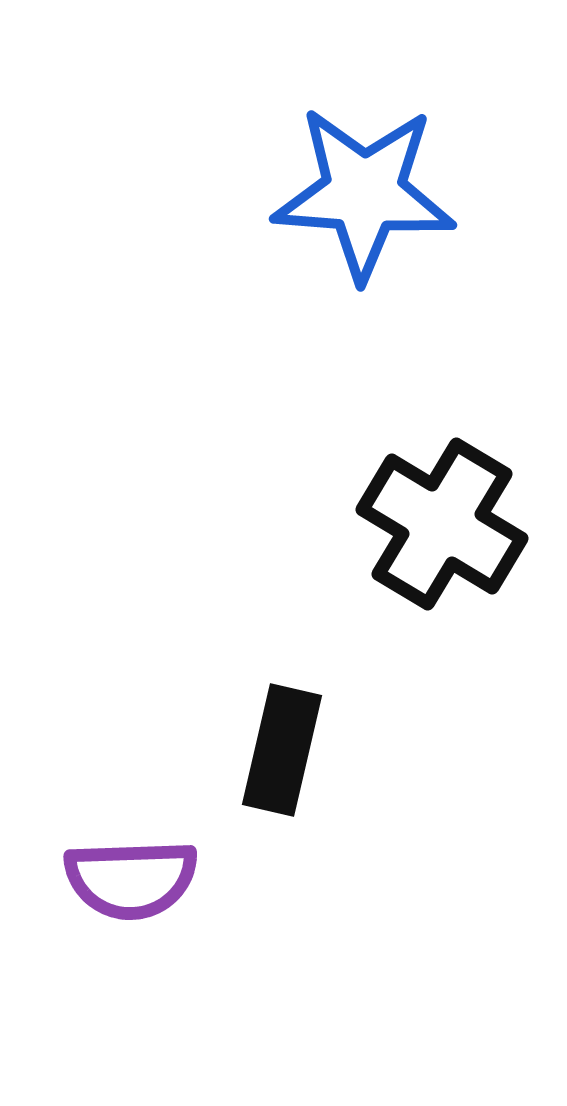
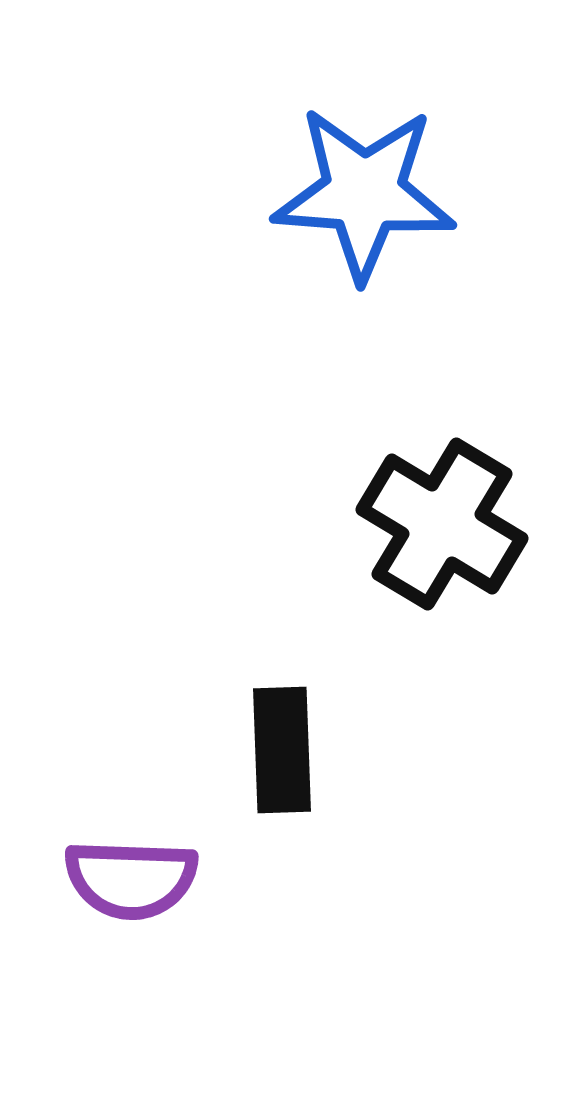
black rectangle: rotated 15 degrees counterclockwise
purple semicircle: rotated 4 degrees clockwise
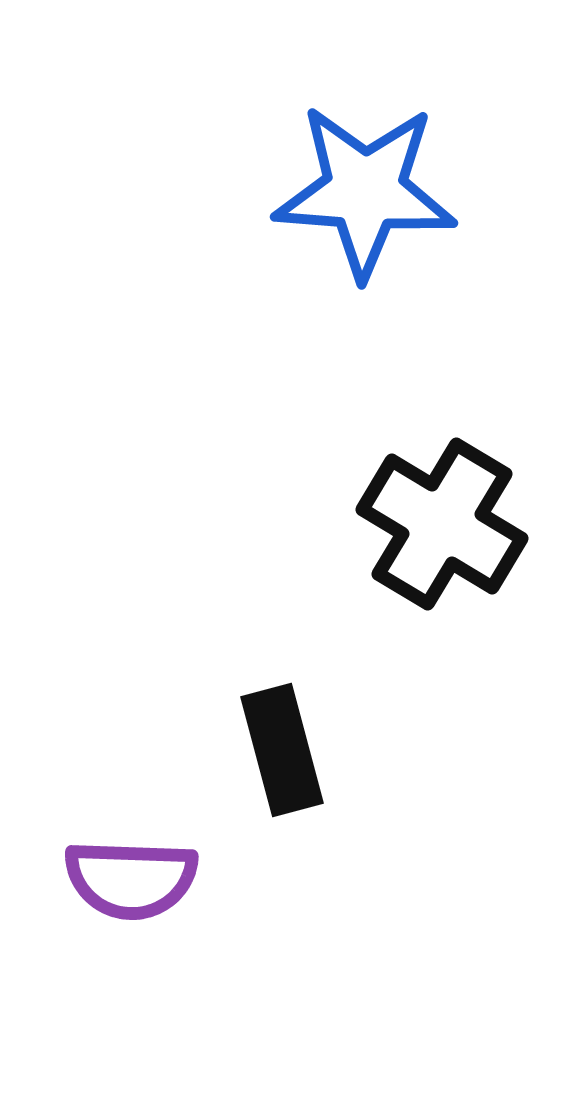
blue star: moved 1 px right, 2 px up
black rectangle: rotated 13 degrees counterclockwise
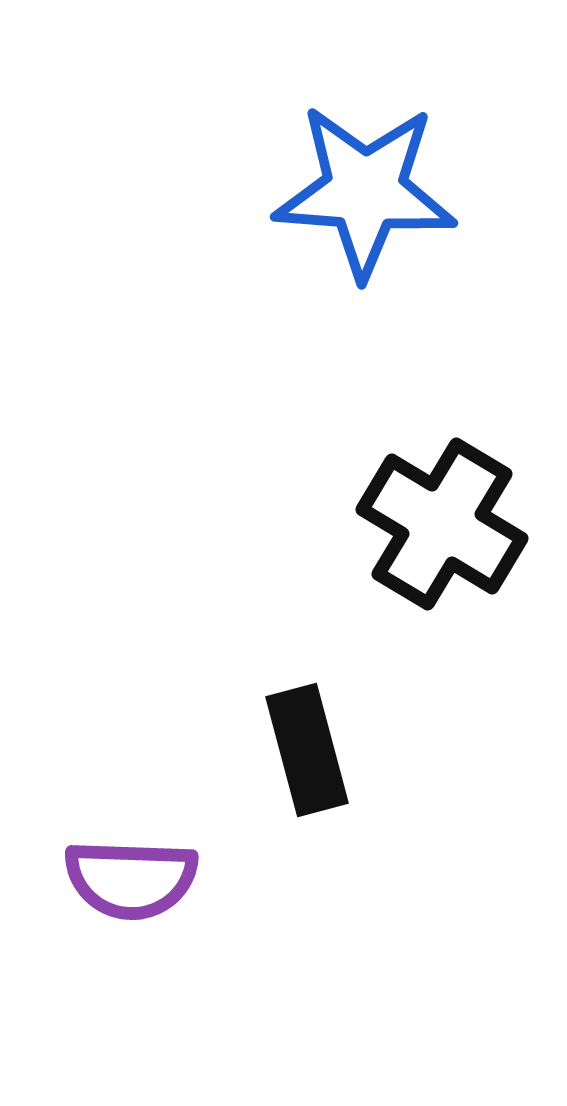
black rectangle: moved 25 px right
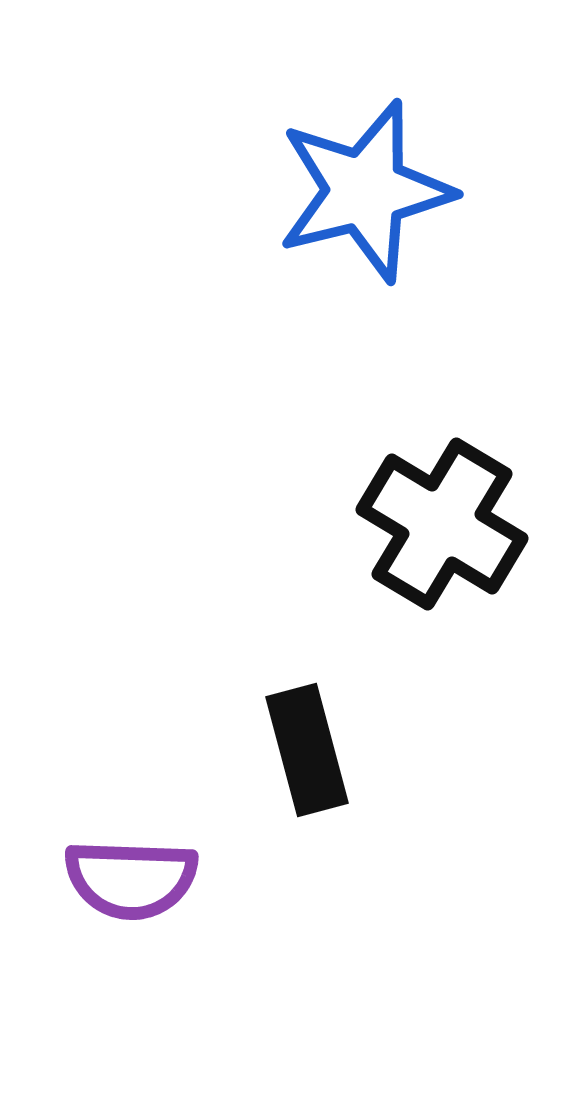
blue star: rotated 18 degrees counterclockwise
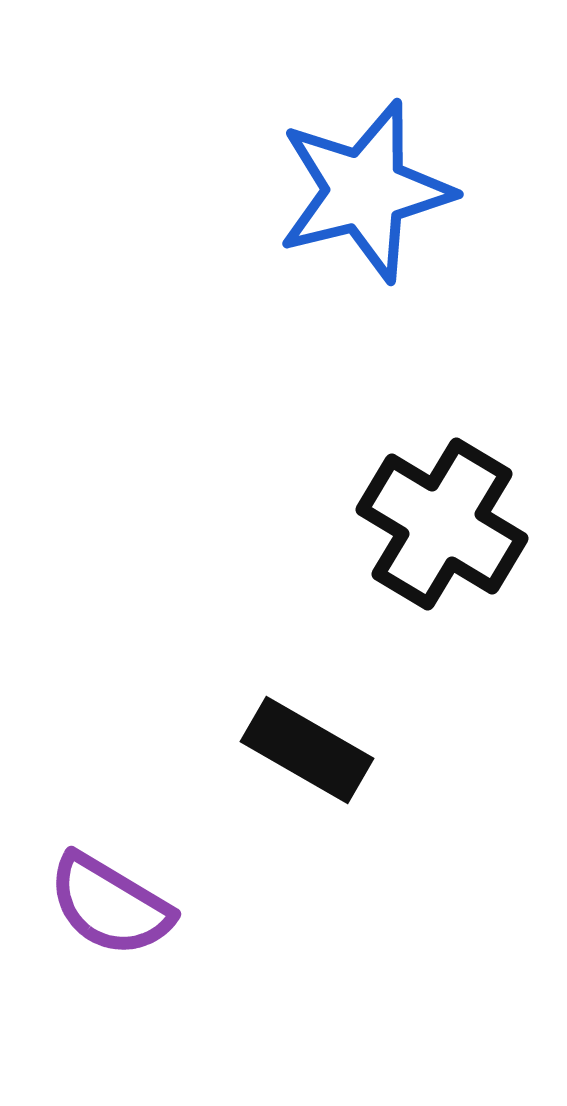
black rectangle: rotated 45 degrees counterclockwise
purple semicircle: moved 21 px left, 26 px down; rotated 29 degrees clockwise
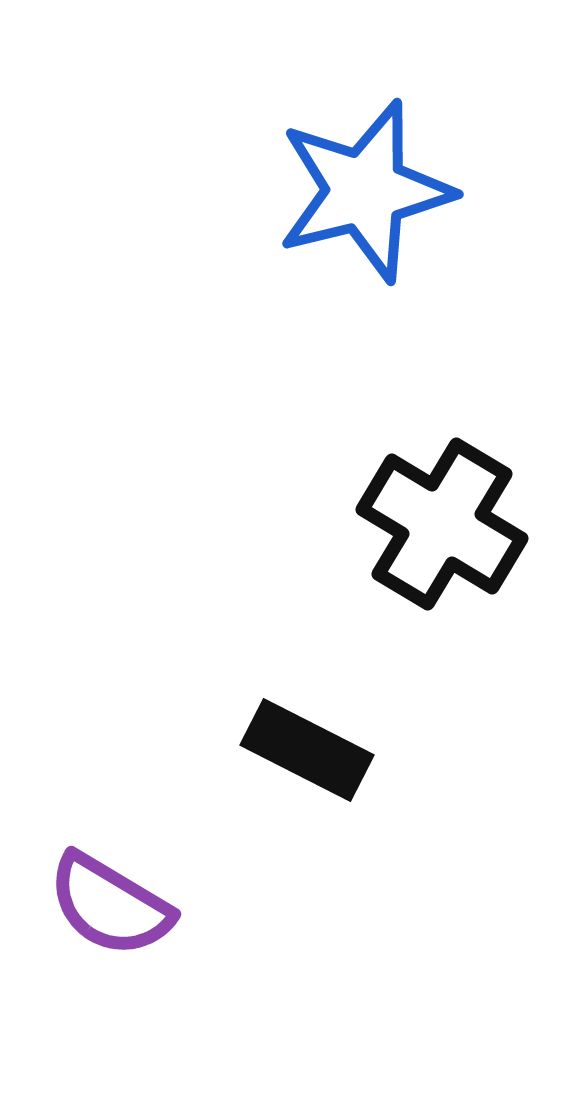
black rectangle: rotated 3 degrees counterclockwise
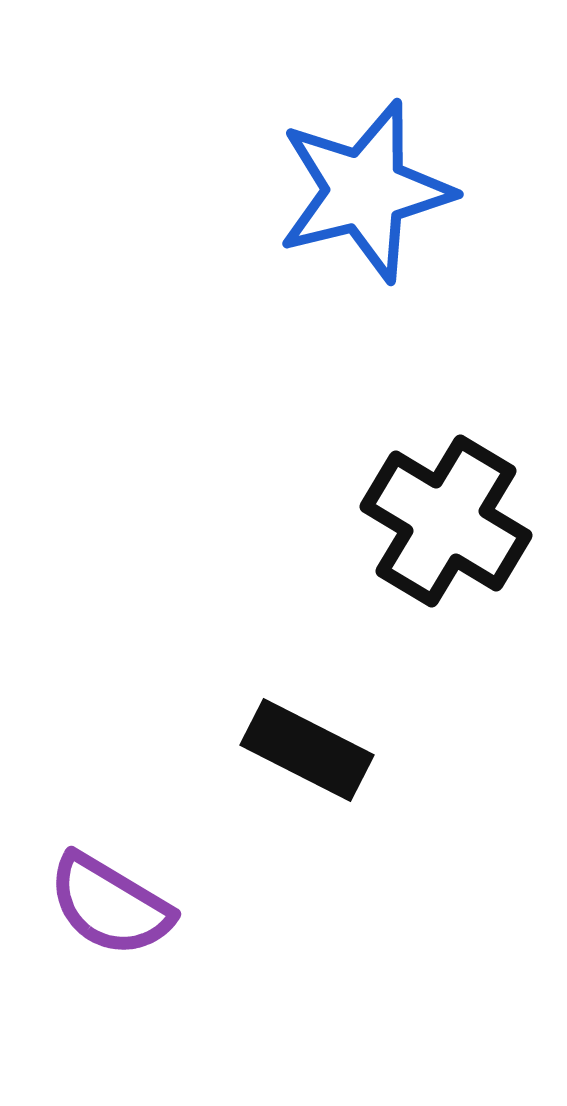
black cross: moved 4 px right, 3 px up
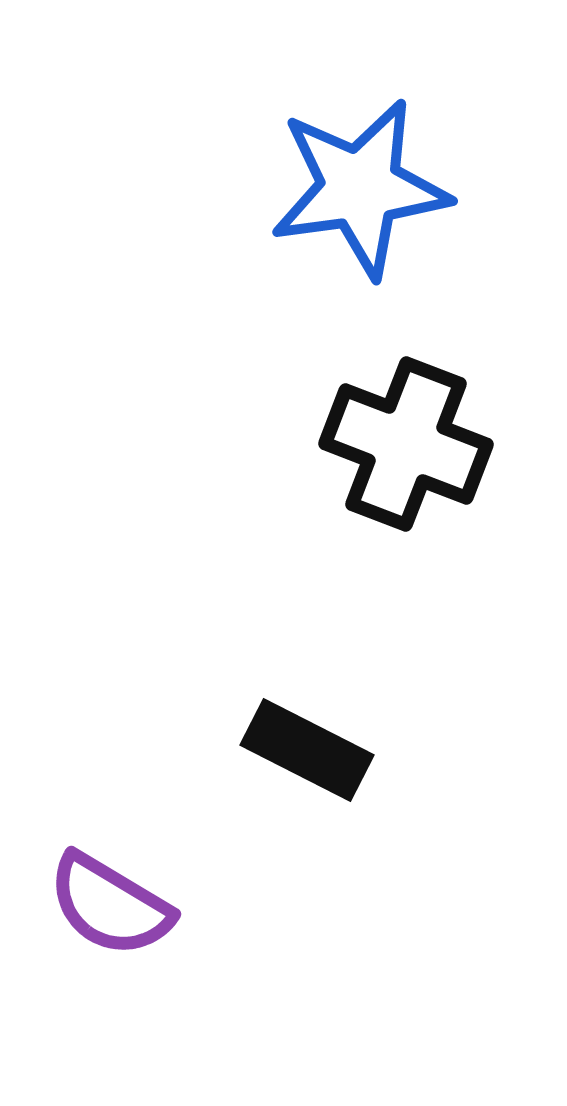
blue star: moved 5 px left, 3 px up; rotated 6 degrees clockwise
black cross: moved 40 px left, 77 px up; rotated 10 degrees counterclockwise
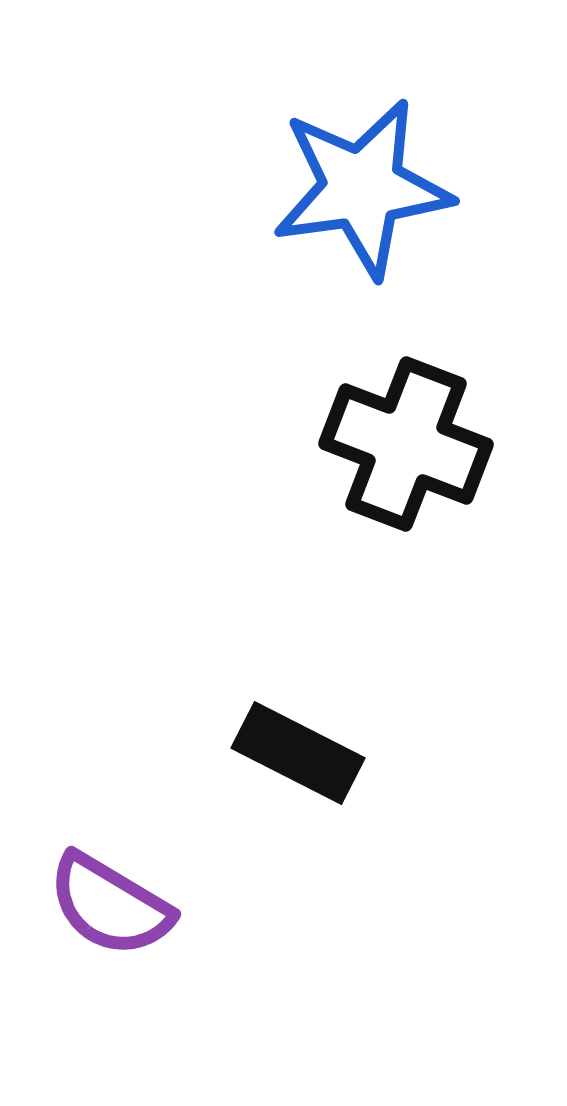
blue star: moved 2 px right
black rectangle: moved 9 px left, 3 px down
